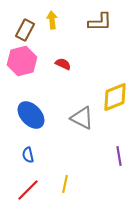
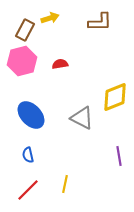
yellow arrow: moved 2 px left, 2 px up; rotated 78 degrees clockwise
red semicircle: moved 3 px left; rotated 35 degrees counterclockwise
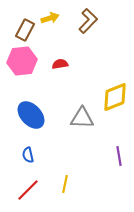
brown L-shape: moved 12 px left, 1 px up; rotated 45 degrees counterclockwise
pink hexagon: rotated 8 degrees clockwise
gray triangle: rotated 25 degrees counterclockwise
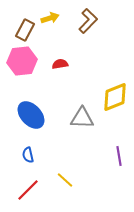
yellow line: moved 4 px up; rotated 60 degrees counterclockwise
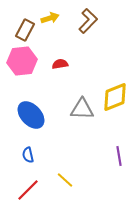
gray triangle: moved 9 px up
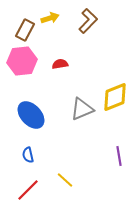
gray triangle: rotated 25 degrees counterclockwise
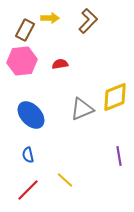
yellow arrow: rotated 18 degrees clockwise
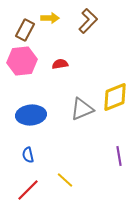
blue ellipse: rotated 52 degrees counterclockwise
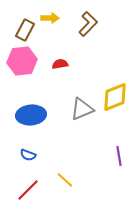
brown L-shape: moved 3 px down
blue semicircle: rotated 56 degrees counterclockwise
